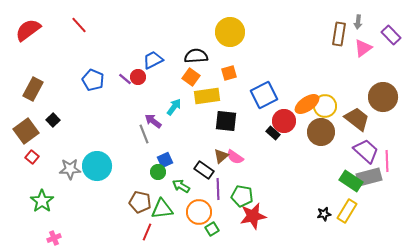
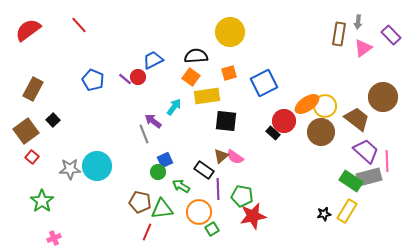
blue square at (264, 95): moved 12 px up
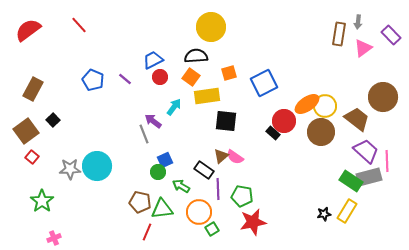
yellow circle at (230, 32): moved 19 px left, 5 px up
red circle at (138, 77): moved 22 px right
red star at (253, 216): moved 6 px down
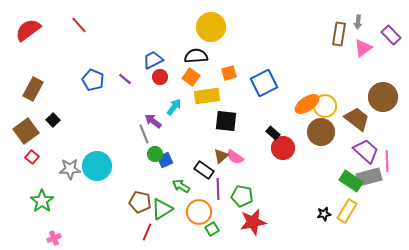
red circle at (284, 121): moved 1 px left, 27 px down
green circle at (158, 172): moved 3 px left, 18 px up
green triangle at (162, 209): rotated 25 degrees counterclockwise
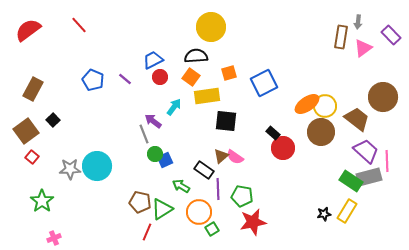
brown rectangle at (339, 34): moved 2 px right, 3 px down
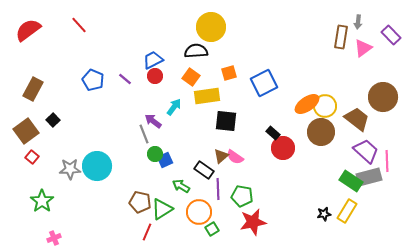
black semicircle at (196, 56): moved 5 px up
red circle at (160, 77): moved 5 px left, 1 px up
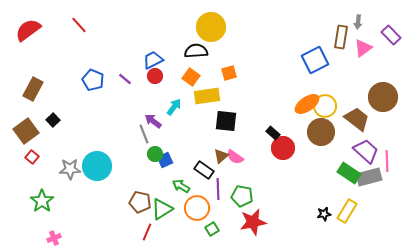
blue square at (264, 83): moved 51 px right, 23 px up
green rectangle at (351, 181): moved 2 px left, 8 px up
orange circle at (199, 212): moved 2 px left, 4 px up
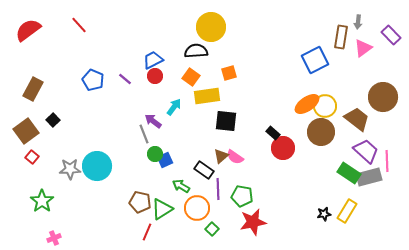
green square at (212, 229): rotated 16 degrees counterclockwise
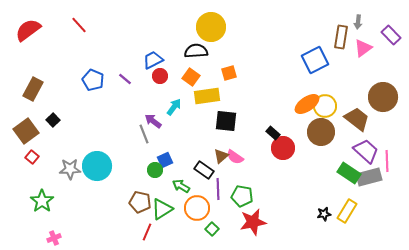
red circle at (155, 76): moved 5 px right
green circle at (155, 154): moved 16 px down
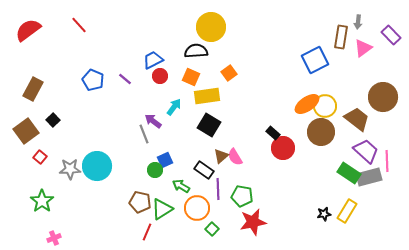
orange square at (229, 73): rotated 21 degrees counterclockwise
orange square at (191, 77): rotated 12 degrees counterclockwise
black square at (226, 121): moved 17 px left, 4 px down; rotated 25 degrees clockwise
red square at (32, 157): moved 8 px right
pink semicircle at (235, 157): rotated 24 degrees clockwise
